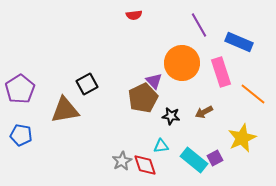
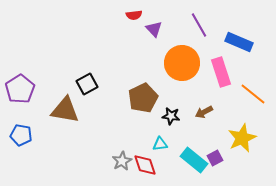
purple triangle: moved 52 px up
brown triangle: rotated 20 degrees clockwise
cyan triangle: moved 1 px left, 2 px up
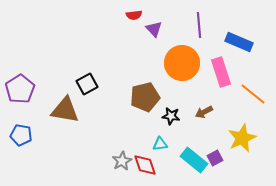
purple line: rotated 25 degrees clockwise
brown pentagon: moved 2 px right, 1 px up; rotated 12 degrees clockwise
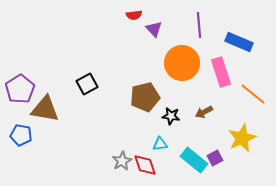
brown triangle: moved 20 px left, 1 px up
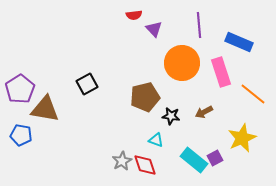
cyan triangle: moved 4 px left, 4 px up; rotated 28 degrees clockwise
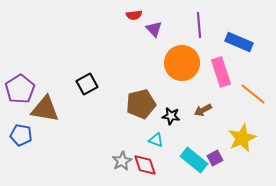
brown pentagon: moved 4 px left, 7 px down
brown arrow: moved 1 px left, 2 px up
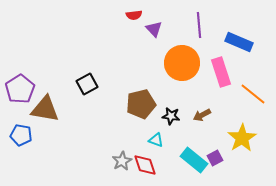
brown arrow: moved 1 px left, 5 px down
yellow star: rotated 8 degrees counterclockwise
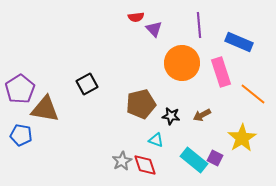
red semicircle: moved 2 px right, 2 px down
purple square: rotated 35 degrees counterclockwise
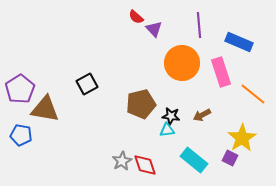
red semicircle: rotated 49 degrees clockwise
cyan triangle: moved 11 px right, 10 px up; rotated 28 degrees counterclockwise
purple square: moved 15 px right
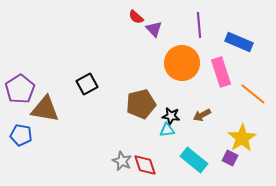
gray star: rotated 18 degrees counterclockwise
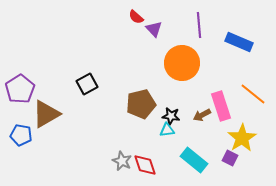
pink rectangle: moved 34 px down
brown triangle: moved 1 px right, 5 px down; rotated 40 degrees counterclockwise
